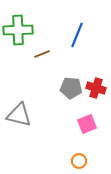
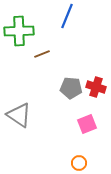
green cross: moved 1 px right, 1 px down
blue line: moved 10 px left, 19 px up
red cross: moved 1 px up
gray triangle: rotated 20 degrees clockwise
orange circle: moved 2 px down
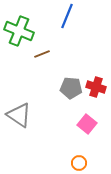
green cross: rotated 24 degrees clockwise
pink square: rotated 30 degrees counterclockwise
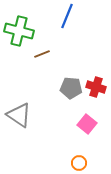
green cross: rotated 8 degrees counterclockwise
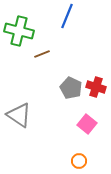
gray pentagon: rotated 20 degrees clockwise
orange circle: moved 2 px up
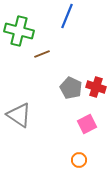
pink square: rotated 24 degrees clockwise
orange circle: moved 1 px up
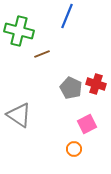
red cross: moved 3 px up
orange circle: moved 5 px left, 11 px up
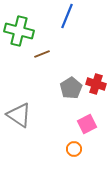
gray pentagon: rotated 15 degrees clockwise
